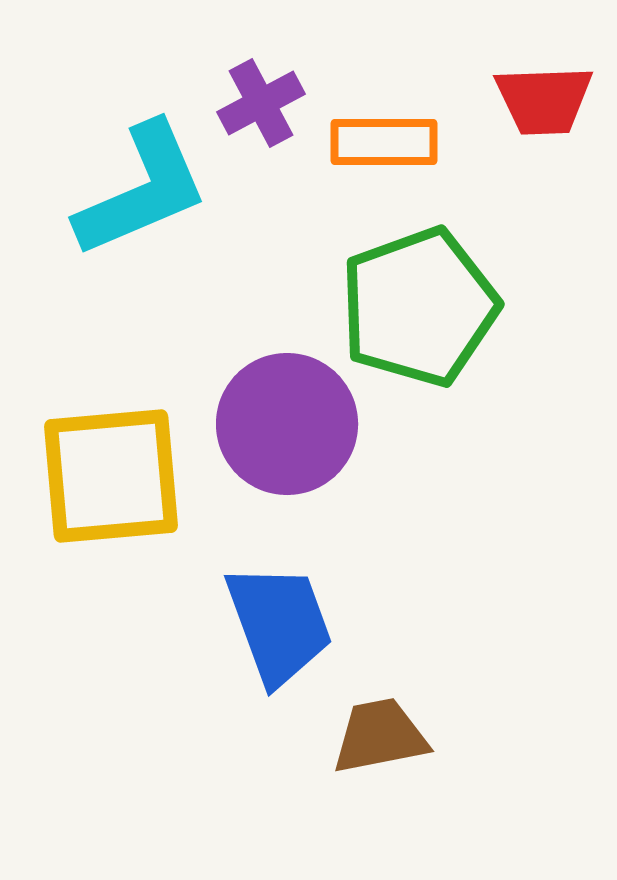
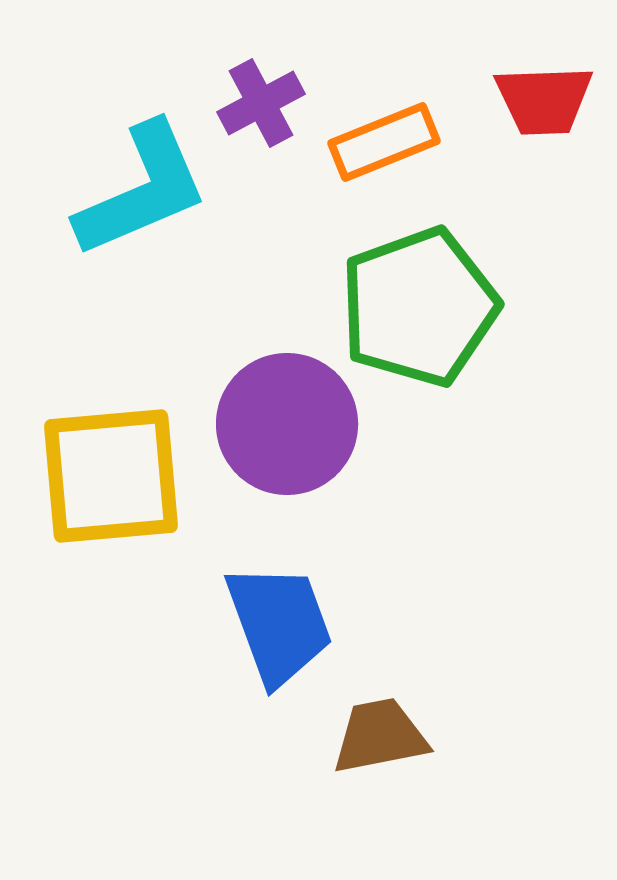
orange rectangle: rotated 22 degrees counterclockwise
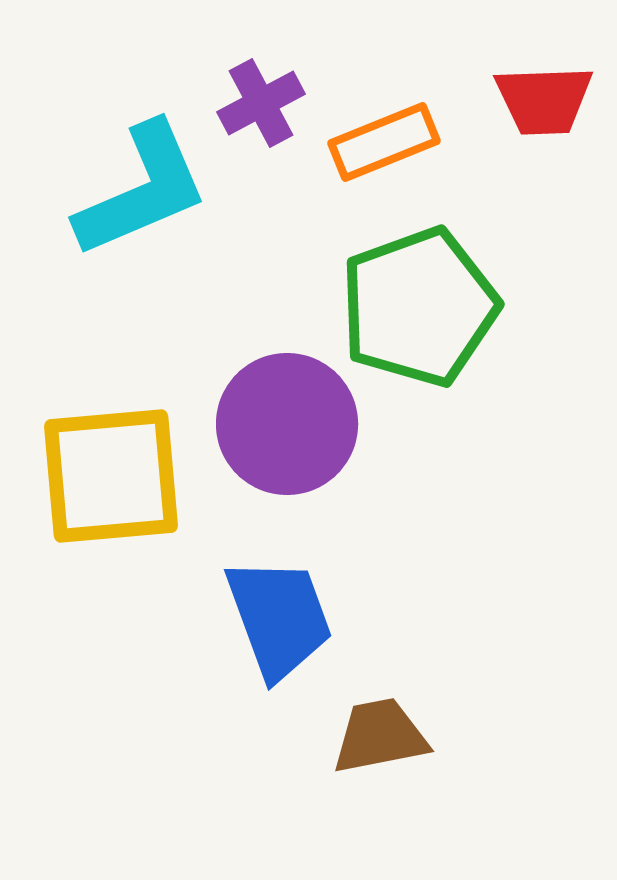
blue trapezoid: moved 6 px up
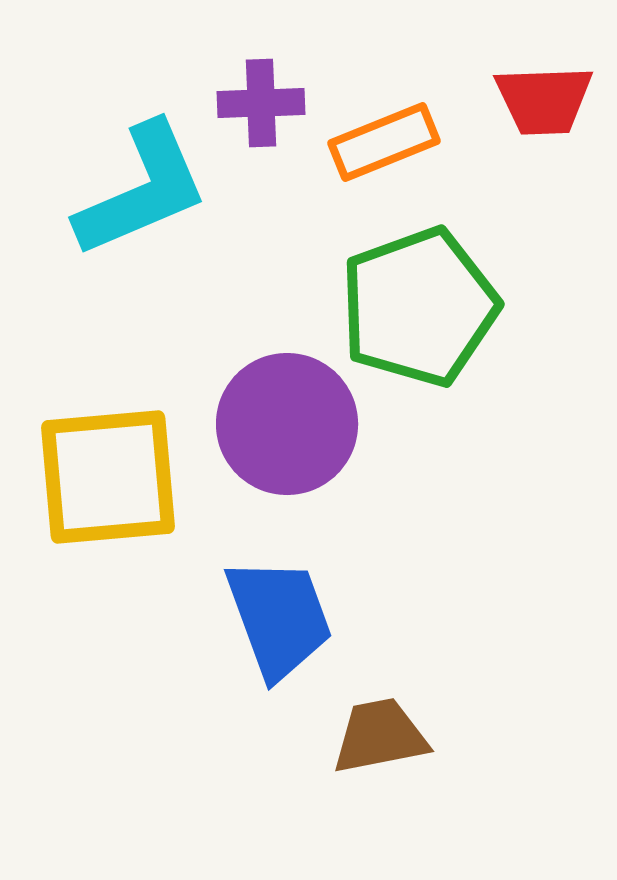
purple cross: rotated 26 degrees clockwise
yellow square: moved 3 px left, 1 px down
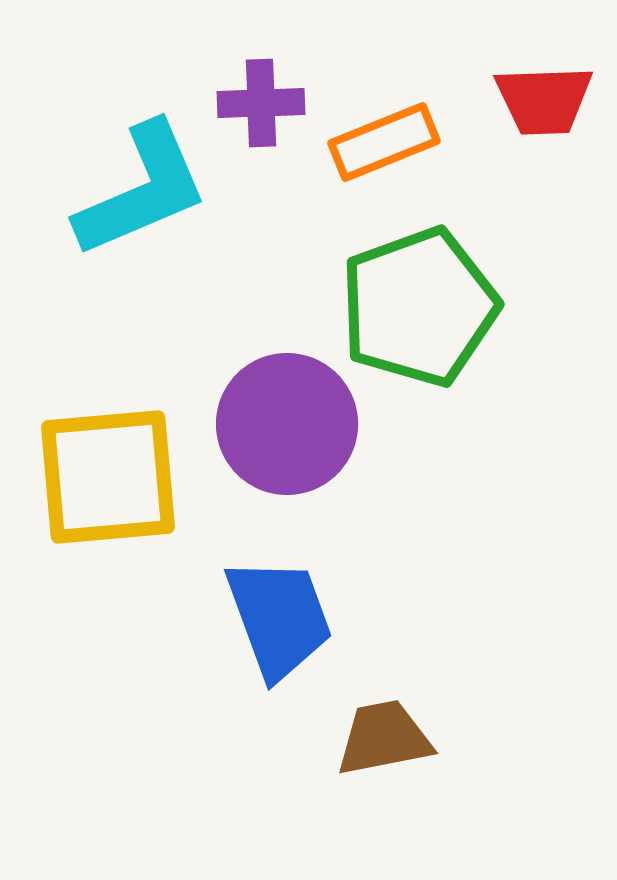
brown trapezoid: moved 4 px right, 2 px down
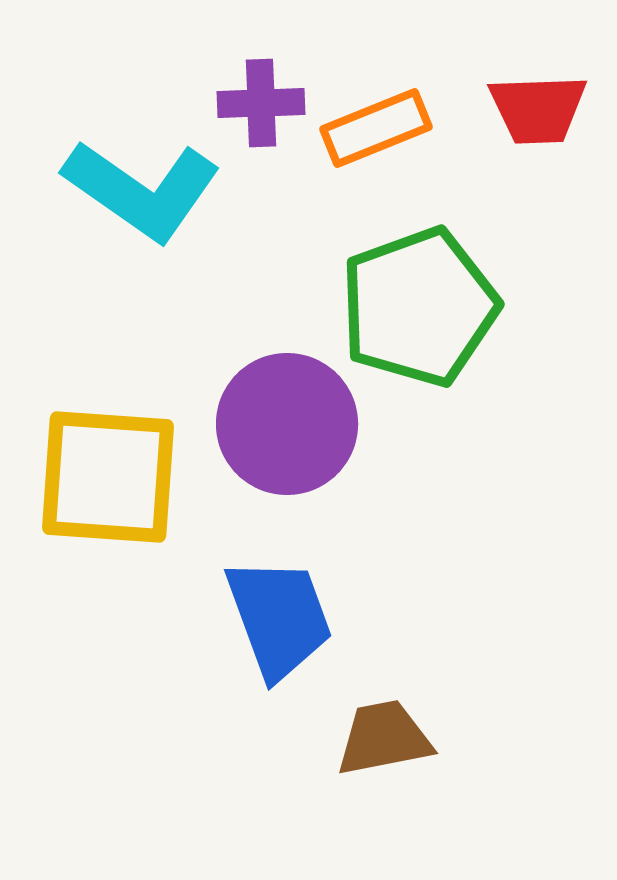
red trapezoid: moved 6 px left, 9 px down
orange rectangle: moved 8 px left, 14 px up
cyan L-shape: rotated 58 degrees clockwise
yellow square: rotated 9 degrees clockwise
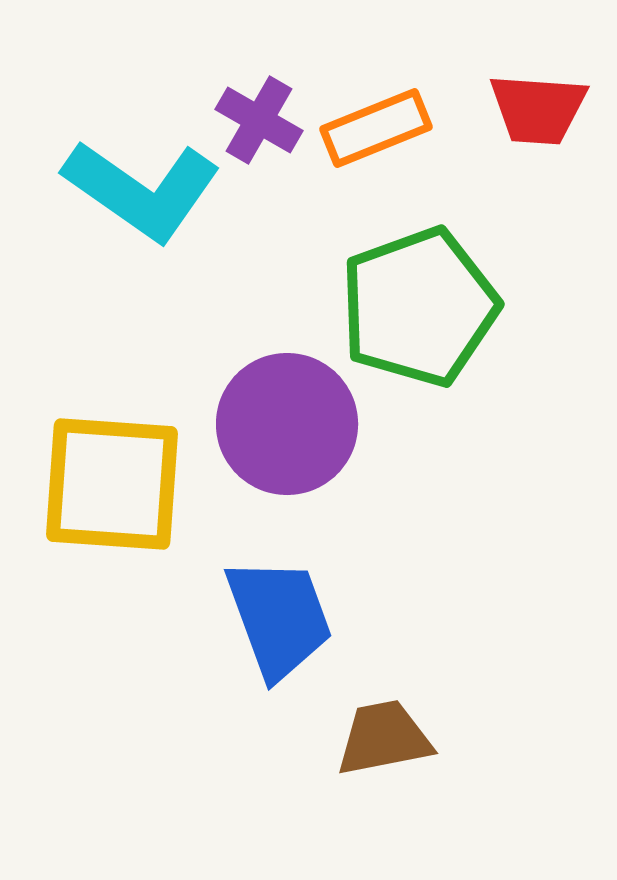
purple cross: moved 2 px left, 17 px down; rotated 32 degrees clockwise
red trapezoid: rotated 6 degrees clockwise
yellow square: moved 4 px right, 7 px down
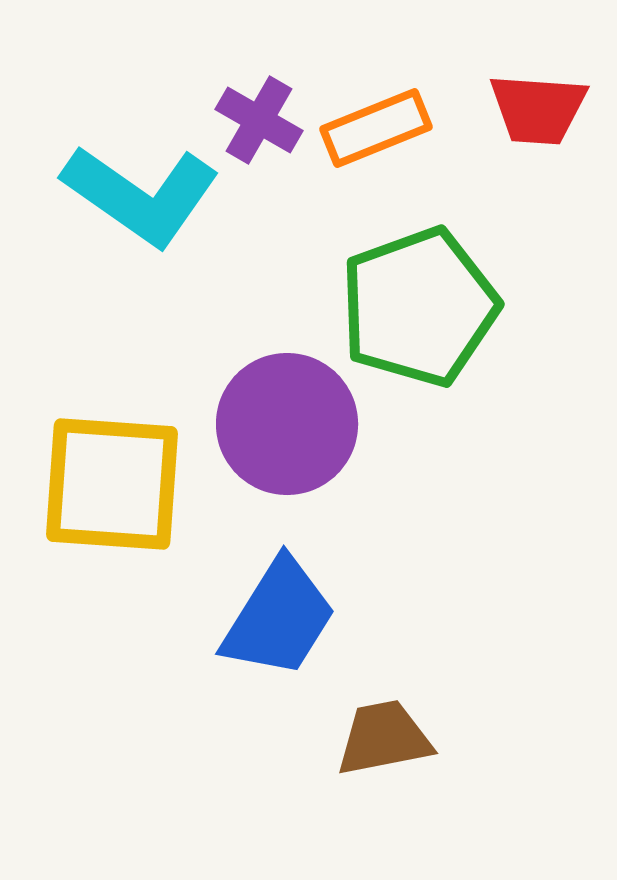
cyan L-shape: moved 1 px left, 5 px down
blue trapezoid: rotated 52 degrees clockwise
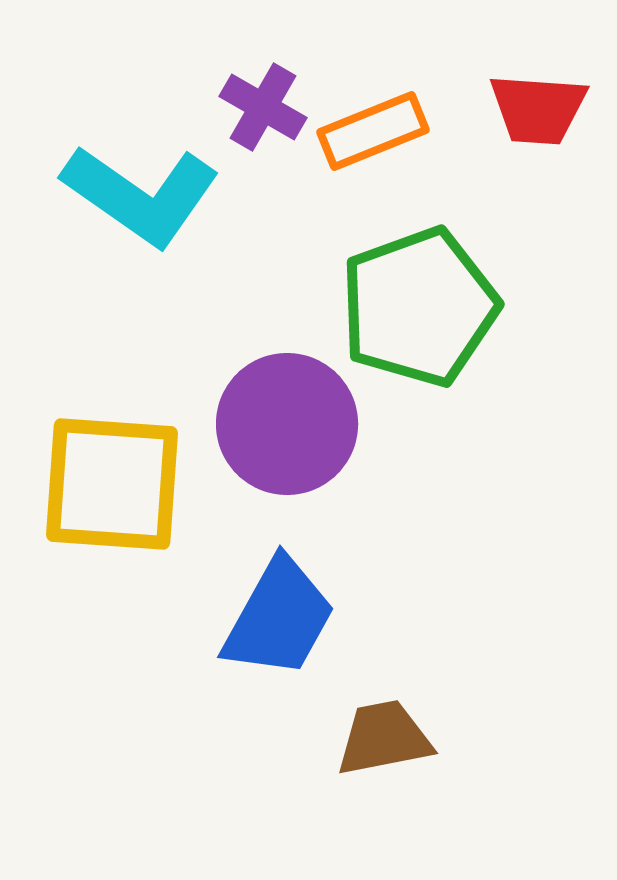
purple cross: moved 4 px right, 13 px up
orange rectangle: moved 3 px left, 3 px down
blue trapezoid: rotated 3 degrees counterclockwise
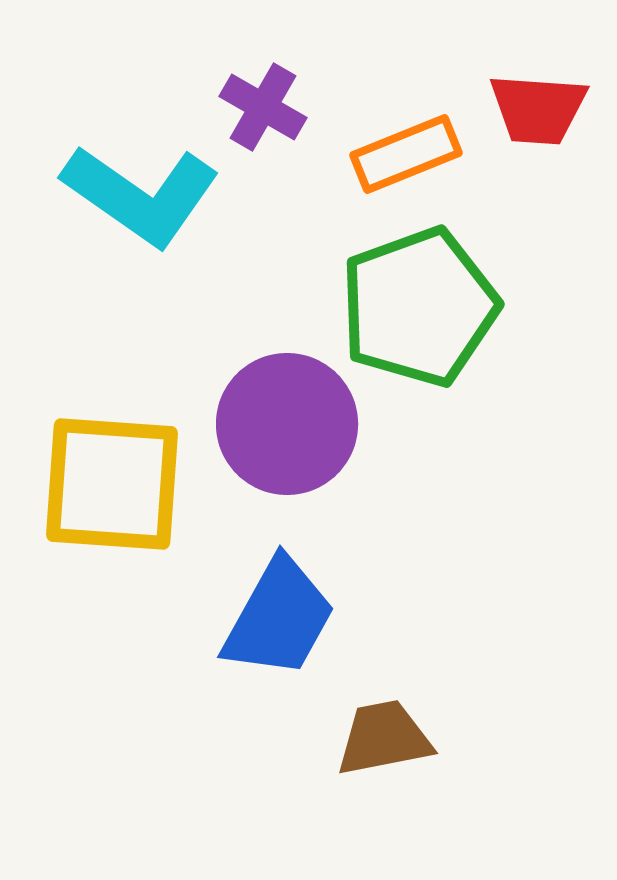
orange rectangle: moved 33 px right, 23 px down
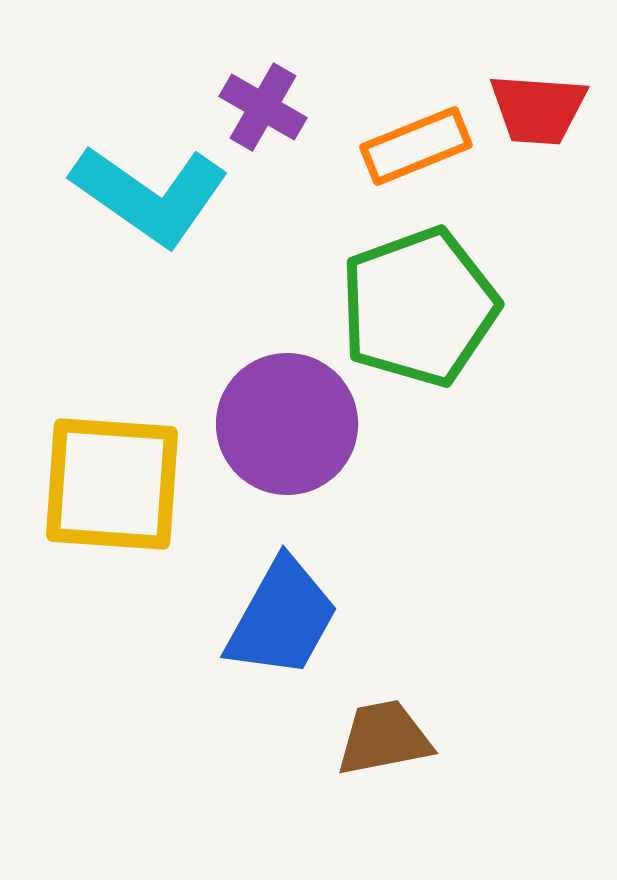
orange rectangle: moved 10 px right, 8 px up
cyan L-shape: moved 9 px right
blue trapezoid: moved 3 px right
